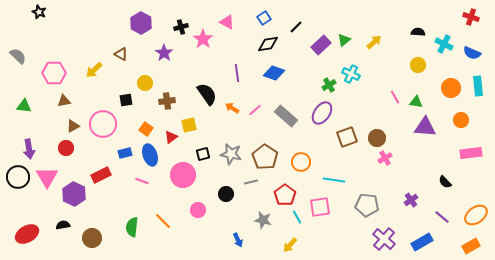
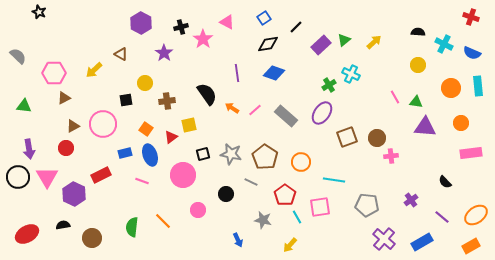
brown triangle at (64, 101): moved 3 px up; rotated 16 degrees counterclockwise
orange circle at (461, 120): moved 3 px down
pink cross at (385, 158): moved 6 px right, 2 px up; rotated 24 degrees clockwise
gray line at (251, 182): rotated 40 degrees clockwise
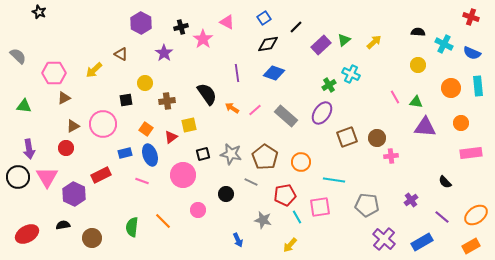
red pentagon at (285, 195): rotated 25 degrees clockwise
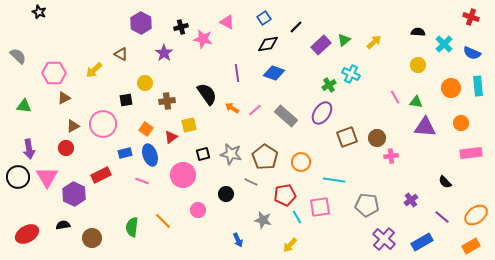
pink star at (203, 39): rotated 24 degrees counterclockwise
cyan cross at (444, 44): rotated 18 degrees clockwise
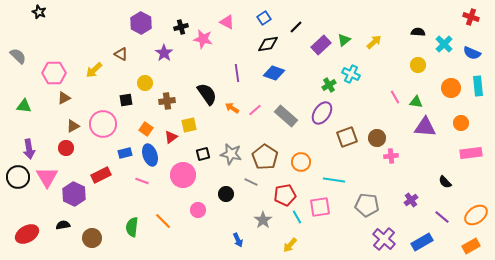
gray star at (263, 220): rotated 24 degrees clockwise
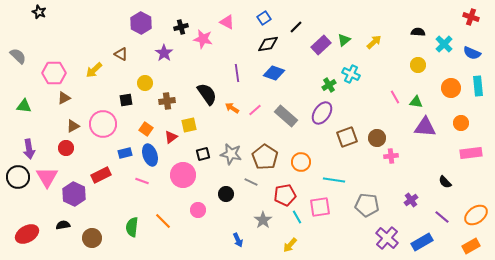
purple cross at (384, 239): moved 3 px right, 1 px up
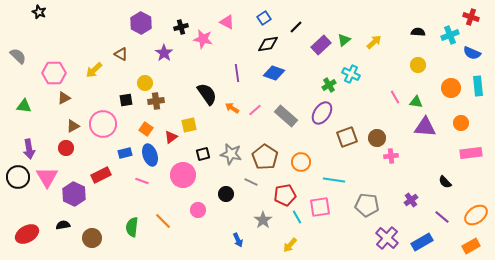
cyan cross at (444, 44): moved 6 px right, 9 px up; rotated 24 degrees clockwise
brown cross at (167, 101): moved 11 px left
